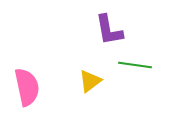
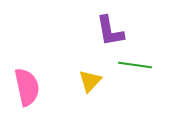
purple L-shape: moved 1 px right, 1 px down
yellow triangle: rotated 10 degrees counterclockwise
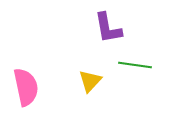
purple L-shape: moved 2 px left, 3 px up
pink semicircle: moved 1 px left
